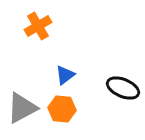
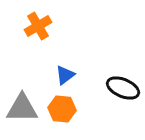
gray triangle: rotated 28 degrees clockwise
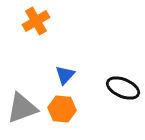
orange cross: moved 2 px left, 5 px up
blue triangle: rotated 10 degrees counterclockwise
gray triangle: rotated 20 degrees counterclockwise
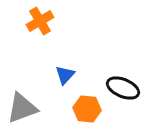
orange cross: moved 4 px right
orange hexagon: moved 25 px right
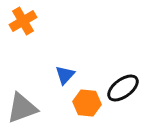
orange cross: moved 17 px left
black ellipse: rotated 60 degrees counterclockwise
orange hexagon: moved 6 px up
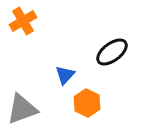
black ellipse: moved 11 px left, 36 px up
orange hexagon: rotated 20 degrees clockwise
gray triangle: moved 1 px down
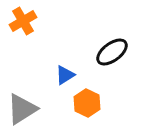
blue triangle: rotated 15 degrees clockwise
gray triangle: rotated 12 degrees counterclockwise
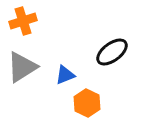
orange cross: rotated 12 degrees clockwise
blue triangle: rotated 10 degrees clockwise
gray triangle: moved 42 px up
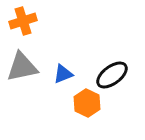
black ellipse: moved 23 px down
gray triangle: rotated 20 degrees clockwise
blue triangle: moved 2 px left, 1 px up
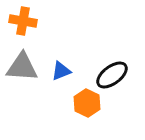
orange cross: rotated 28 degrees clockwise
gray triangle: rotated 16 degrees clockwise
blue triangle: moved 2 px left, 3 px up
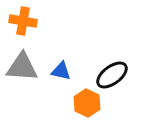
blue triangle: rotated 35 degrees clockwise
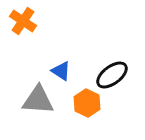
orange cross: rotated 24 degrees clockwise
gray triangle: moved 16 px right, 33 px down
blue triangle: rotated 20 degrees clockwise
